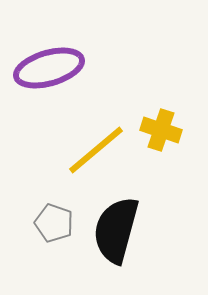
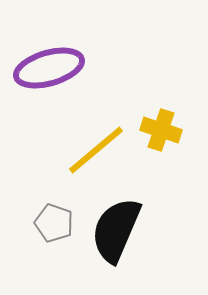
black semicircle: rotated 8 degrees clockwise
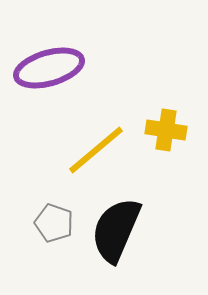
yellow cross: moved 5 px right; rotated 9 degrees counterclockwise
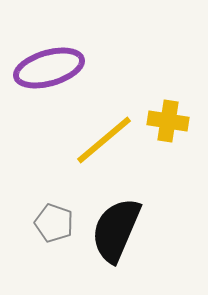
yellow cross: moved 2 px right, 9 px up
yellow line: moved 8 px right, 10 px up
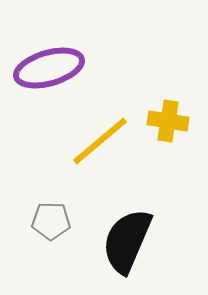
yellow line: moved 4 px left, 1 px down
gray pentagon: moved 3 px left, 2 px up; rotated 18 degrees counterclockwise
black semicircle: moved 11 px right, 11 px down
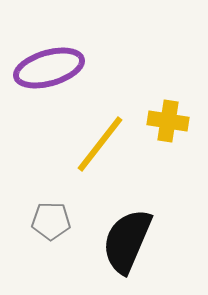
yellow line: moved 3 px down; rotated 12 degrees counterclockwise
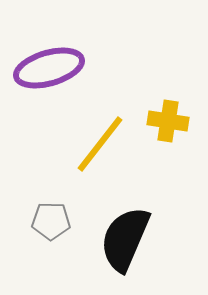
black semicircle: moved 2 px left, 2 px up
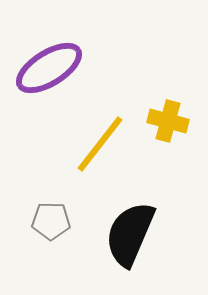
purple ellipse: rotated 16 degrees counterclockwise
yellow cross: rotated 6 degrees clockwise
black semicircle: moved 5 px right, 5 px up
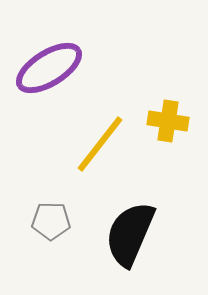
yellow cross: rotated 6 degrees counterclockwise
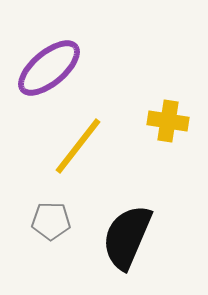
purple ellipse: rotated 8 degrees counterclockwise
yellow line: moved 22 px left, 2 px down
black semicircle: moved 3 px left, 3 px down
